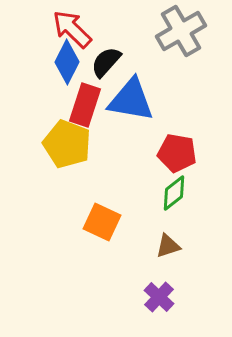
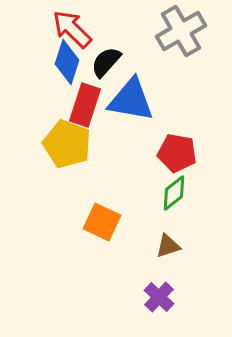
blue diamond: rotated 9 degrees counterclockwise
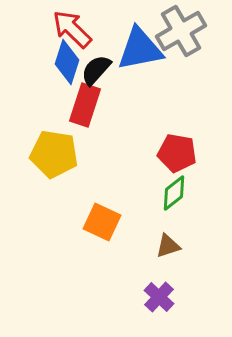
black semicircle: moved 10 px left, 8 px down
blue triangle: moved 9 px right, 51 px up; rotated 21 degrees counterclockwise
yellow pentagon: moved 13 px left, 10 px down; rotated 12 degrees counterclockwise
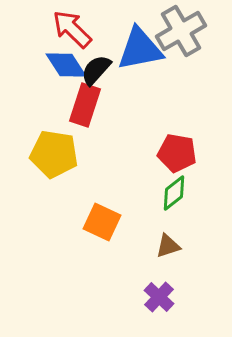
blue diamond: moved 1 px left, 3 px down; rotated 51 degrees counterclockwise
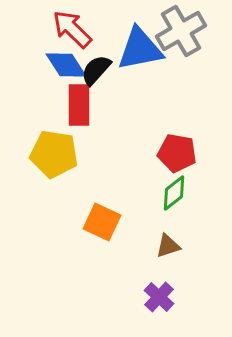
red rectangle: moved 6 px left; rotated 18 degrees counterclockwise
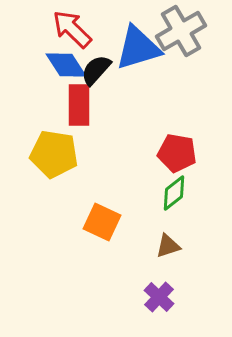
blue triangle: moved 2 px left, 1 px up; rotated 6 degrees counterclockwise
